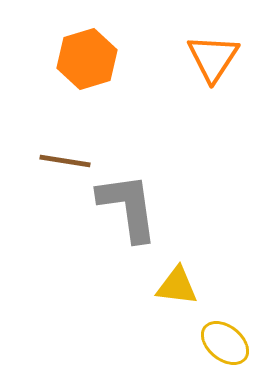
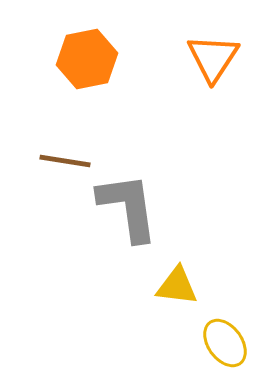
orange hexagon: rotated 6 degrees clockwise
yellow ellipse: rotated 15 degrees clockwise
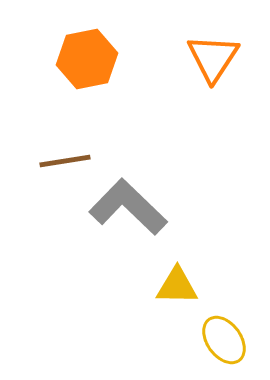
brown line: rotated 18 degrees counterclockwise
gray L-shape: rotated 38 degrees counterclockwise
yellow triangle: rotated 6 degrees counterclockwise
yellow ellipse: moved 1 px left, 3 px up
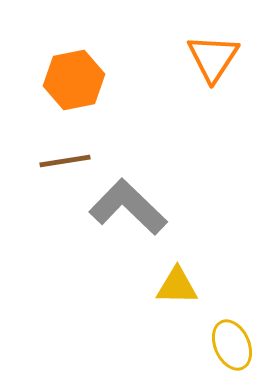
orange hexagon: moved 13 px left, 21 px down
yellow ellipse: moved 8 px right, 5 px down; rotated 12 degrees clockwise
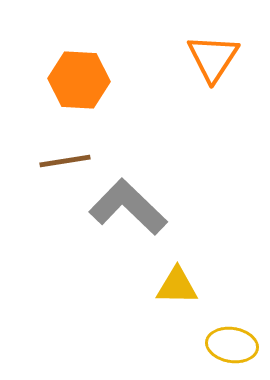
orange hexagon: moved 5 px right; rotated 14 degrees clockwise
yellow ellipse: rotated 57 degrees counterclockwise
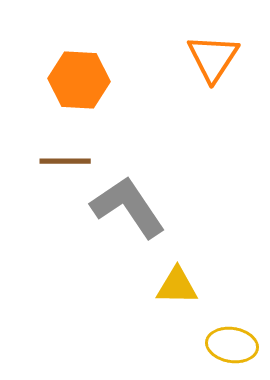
brown line: rotated 9 degrees clockwise
gray L-shape: rotated 12 degrees clockwise
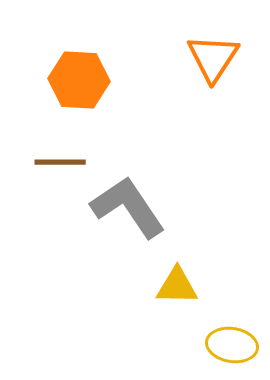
brown line: moved 5 px left, 1 px down
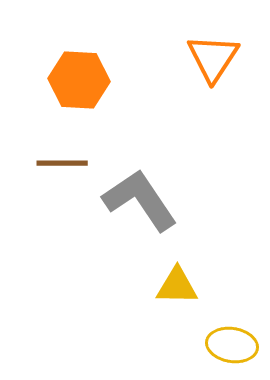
brown line: moved 2 px right, 1 px down
gray L-shape: moved 12 px right, 7 px up
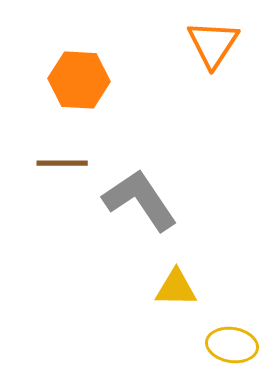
orange triangle: moved 14 px up
yellow triangle: moved 1 px left, 2 px down
